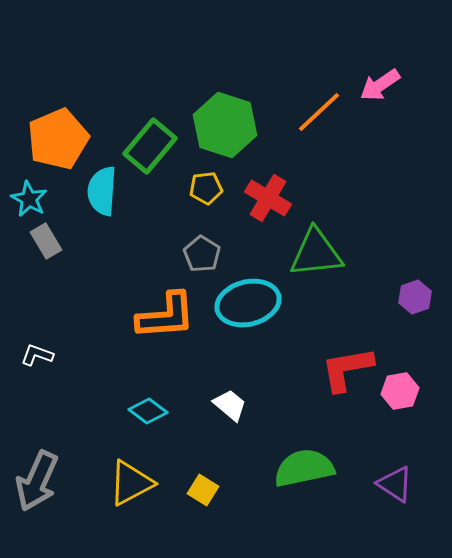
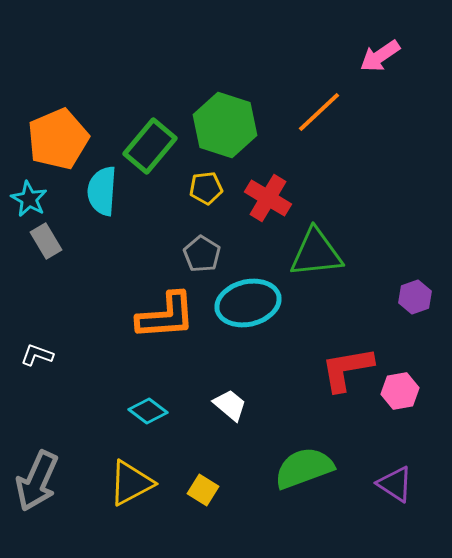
pink arrow: moved 29 px up
green semicircle: rotated 8 degrees counterclockwise
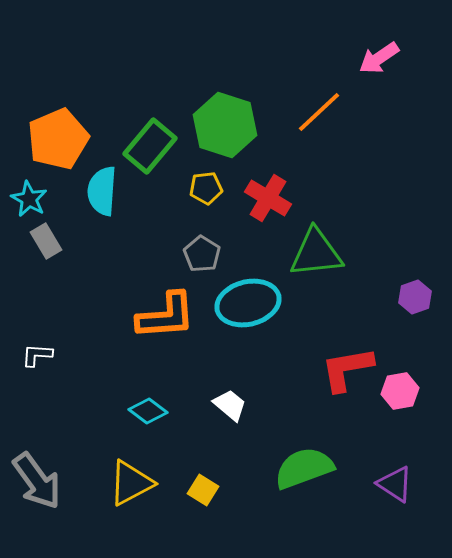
pink arrow: moved 1 px left, 2 px down
white L-shape: rotated 16 degrees counterclockwise
gray arrow: rotated 60 degrees counterclockwise
